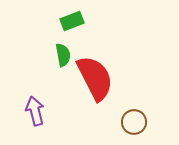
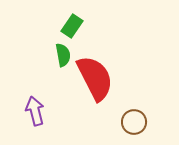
green rectangle: moved 5 px down; rotated 35 degrees counterclockwise
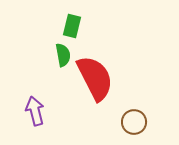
green rectangle: rotated 20 degrees counterclockwise
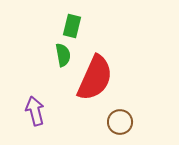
red semicircle: rotated 51 degrees clockwise
brown circle: moved 14 px left
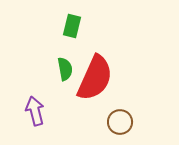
green semicircle: moved 2 px right, 14 px down
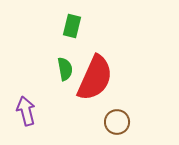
purple arrow: moved 9 px left
brown circle: moved 3 px left
